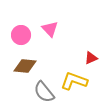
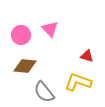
red triangle: moved 4 px left, 2 px up; rotated 40 degrees clockwise
yellow L-shape: moved 4 px right, 1 px down
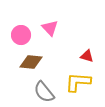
pink triangle: moved 1 px up
brown diamond: moved 6 px right, 4 px up
yellow L-shape: rotated 16 degrees counterclockwise
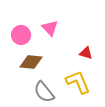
red triangle: moved 1 px left, 3 px up
yellow L-shape: rotated 64 degrees clockwise
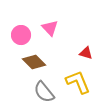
brown diamond: moved 3 px right; rotated 40 degrees clockwise
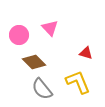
pink circle: moved 2 px left
gray semicircle: moved 2 px left, 3 px up
